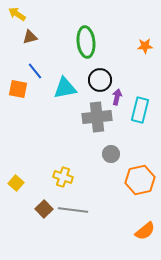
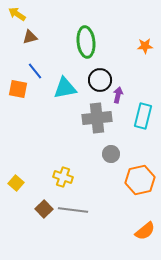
purple arrow: moved 1 px right, 2 px up
cyan rectangle: moved 3 px right, 6 px down
gray cross: moved 1 px down
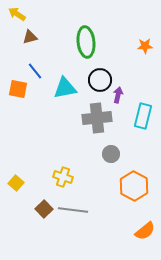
orange hexagon: moved 6 px left, 6 px down; rotated 20 degrees counterclockwise
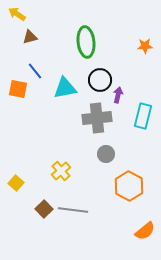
gray circle: moved 5 px left
yellow cross: moved 2 px left, 6 px up; rotated 30 degrees clockwise
orange hexagon: moved 5 px left
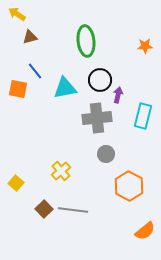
green ellipse: moved 1 px up
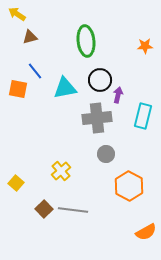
orange semicircle: moved 1 px right, 1 px down; rotated 10 degrees clockwise
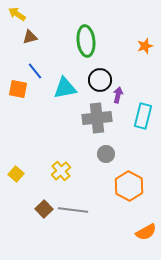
orange star: rotated 14 degrees counterclockwise
yellow square: moved 9 px up
